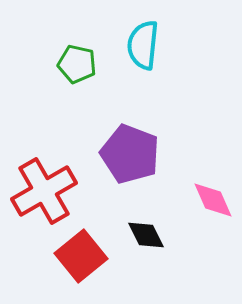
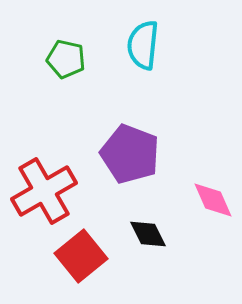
green pentagon: moved 11 px left, 5 px up
black diamond: moved 2 px right, 1 px up
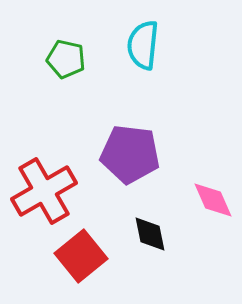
purple pentagon: rotated 14 degrees counterclockwise
black diamond: moved 2 px right; rotated 15 degrees clockwise
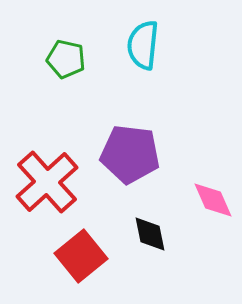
red cross: moved 3 px right, 9 px up; rotated 12 degrees counterclockwise
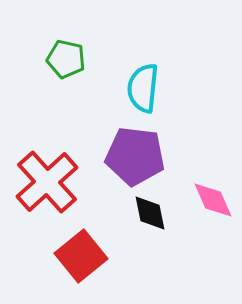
cyan semicircle: moved 43 px down
purple pentagon: moved 5 px right, 2 px down
black diamond: moved 21 px up
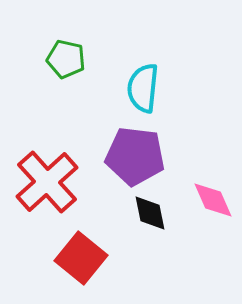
red square: moved 2 px down; rotated 12 degrees counterclockwise
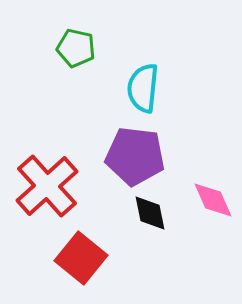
green pentagon: moved 10 px right, 11 px up
red cross: moved 4 px down
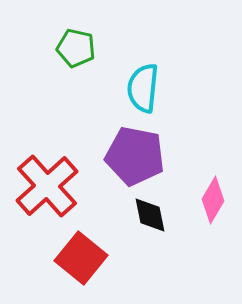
purple pentagon: rotated 4 degrees clockwise
pink diamond: rotated 54 degrees clockwise
black diamond: moved 2 px down
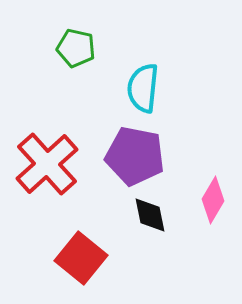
red cross: moved 22 px up
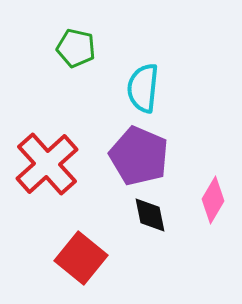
purple pentagon: moved 4 px right; rotated 12 degrees clockwise
